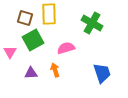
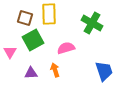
blue trapezoid: moved 2 px right, 2 px up
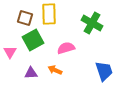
orange arrow: rotated 48 degrees counterclockwise
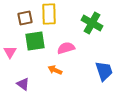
brown square: rotated 28 degrees counterclockwise
green square: moved 2 px right, 1 px down; rotated 20 degrees clockwise
purple triangle: moved 8 px left, 11 px down; rotated 40 degrees clockwise
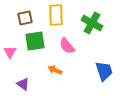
yellow rectangle: moved 7 px right, 1 px down
pink semicircle: moved 1 px right, 2 px up; rotated 114 degrees counterclockwise
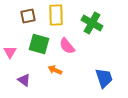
brown square: moved 3 px right, 2 px up
green square: moved 4 px right, 3 px down; rotated 25 degrees clockwise
blue trapezoid: moved 7 px down
purple triangle: moved 1 px right, 4 px up
